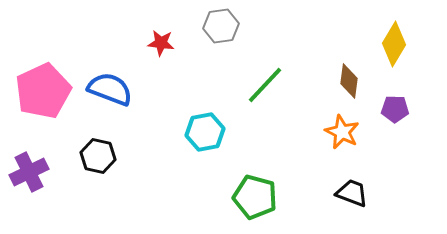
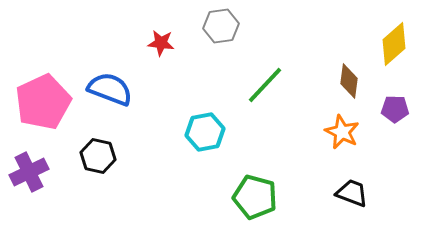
yellow diamond: rotated 18 degrees clockwise
pink pentagon: moved 11 px down
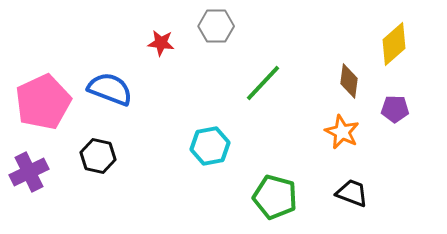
gray hexagon: moved 5 px left; rotated 8 degrees clockwise
green line: moved 2 px left, 2 px up
cyan hexagon: moved 5 px right, 14 px down
green pentagon: moved 20 px right
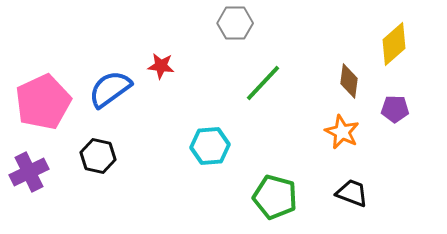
gray hexagon: moved 19 px right, 3 px up
red star: moved 23 px down
blue semicircle: rotated 57 degrees counterclockwise
cyan hexagon: rotated 6 degrees clockwise
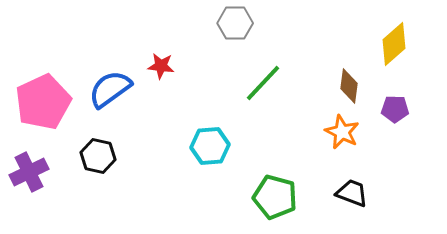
brown diamond: moved 5 px down
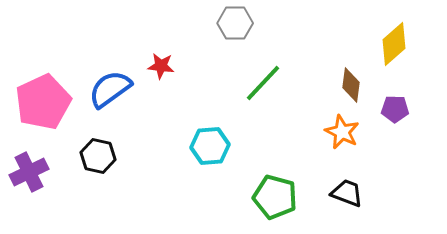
brown diamond: moved 2 px right, 1 px up
black trapezoid: moved 5 px left
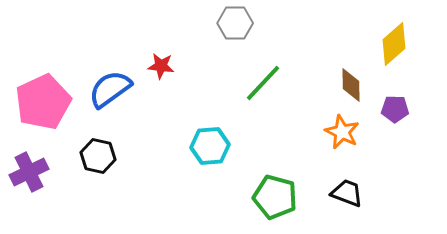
brown diamond: rotated 8 degrees counterclockwise
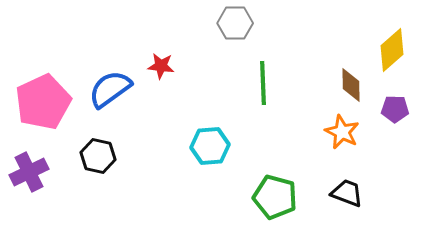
yellow diamond: moved 2 px left, 6 px down
green line: rotated 45 degrees counterclockwise
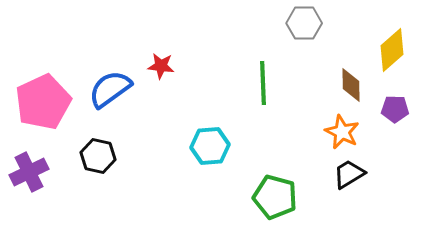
gray hexagon: moved 69 px right
black trapezoid: moved 2 px right, 19 px up; rotated 52 degrees counterclockwise
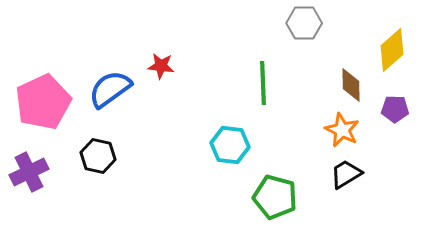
orange star: moved 2 px up
cyan hexagon: moved 20 px right, 1 px up; rotated 12 degrees clockwise
black trapezoid: moved 3 px left
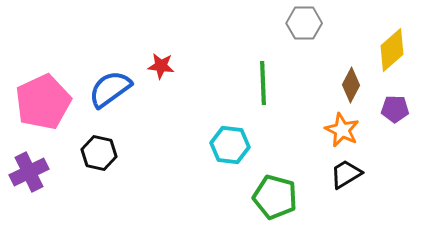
brown diamond: rotated 28 degrees clockwise
black hexagon: moved 1 px right, 3 px up
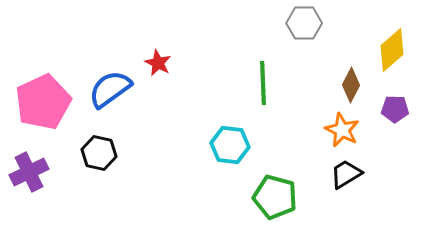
red star: moved 3 px left, 3 px up; rotated 20 degrees clockwise
